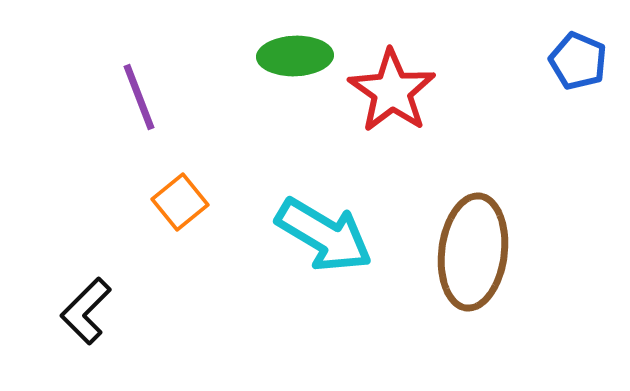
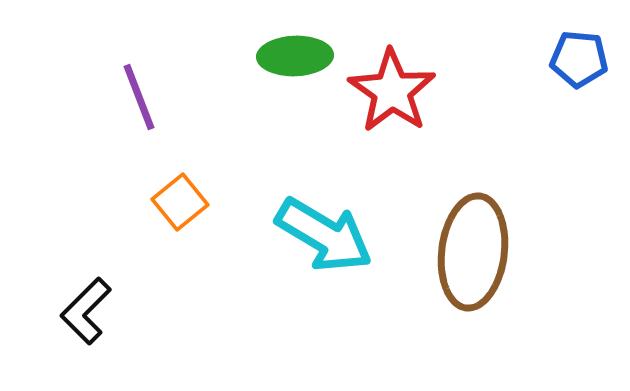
blue pentagon: moved 1 px right, 2 px up; rotated 18 degrees counterclockwise
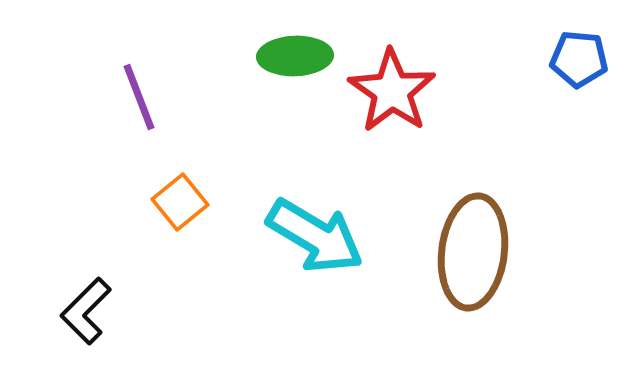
cyan arrow: moved 9 px left, 1 px down
